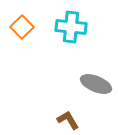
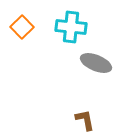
gray ellipse: moved 21 px up
brown L-shape: moved 17 px right; rotated 20 degrees clockwise
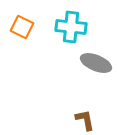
orange square: rotated 20 degrees counterclockwise
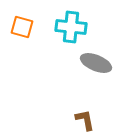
orange square: rotated 10 degrees counterclockwise
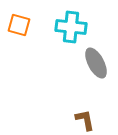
orange square: moved 3 px left, 2 px up
gray ellipse: rotated 40 degrees clockwise
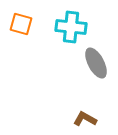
orange square: moved 2 px right, 1 px up
brown L-shape: moved 1 px up; rotated 50 degrees counterclockwise
